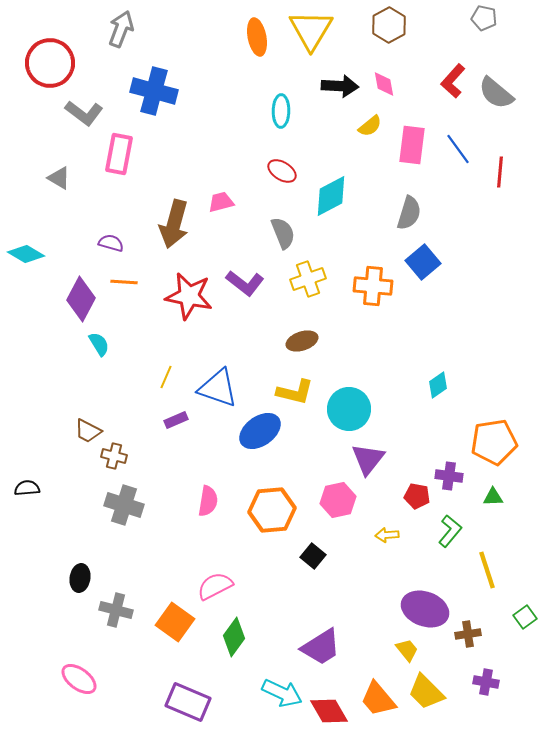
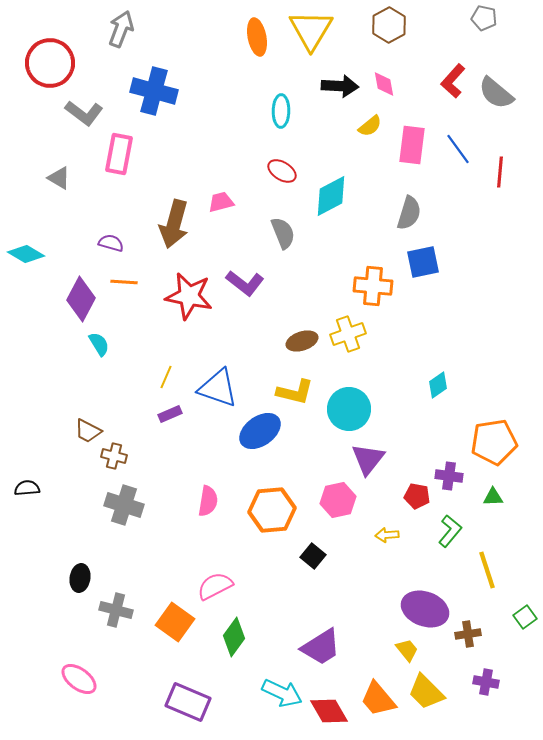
blue square at (423, 262): rotated 28 degrees clockwise
yellow cross at (308, 279): moved 40 px right, 55 px down
purple rectangle at (176, 420): moved 6 px left, 6 px up
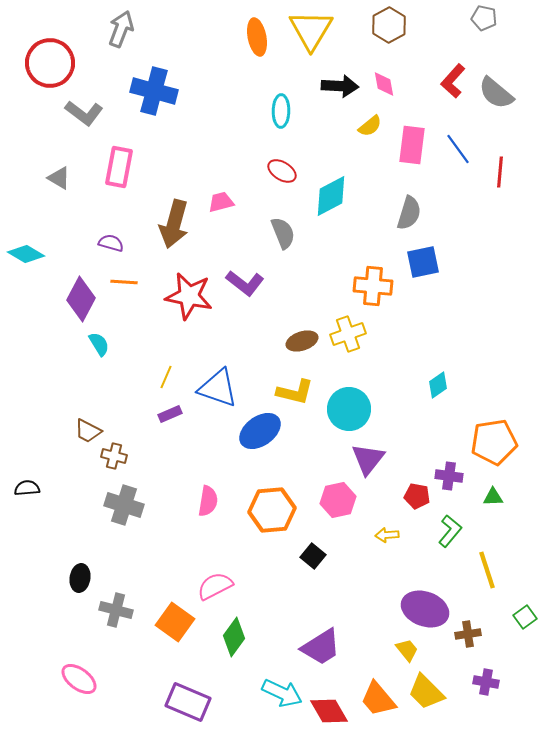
pink rectangle at (119, 154): moved 13 px down
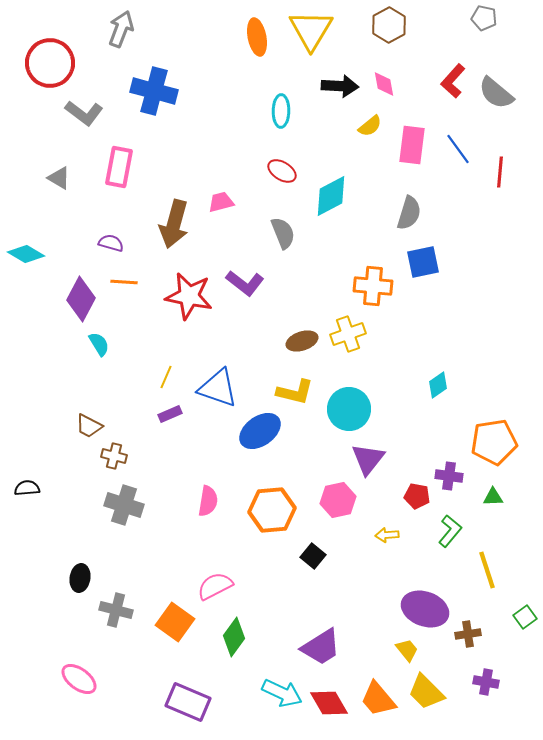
brown trapezoid at (88, 431): moved 1 px right, 5 px up
red diamond at (329, 711): moved 8 px up
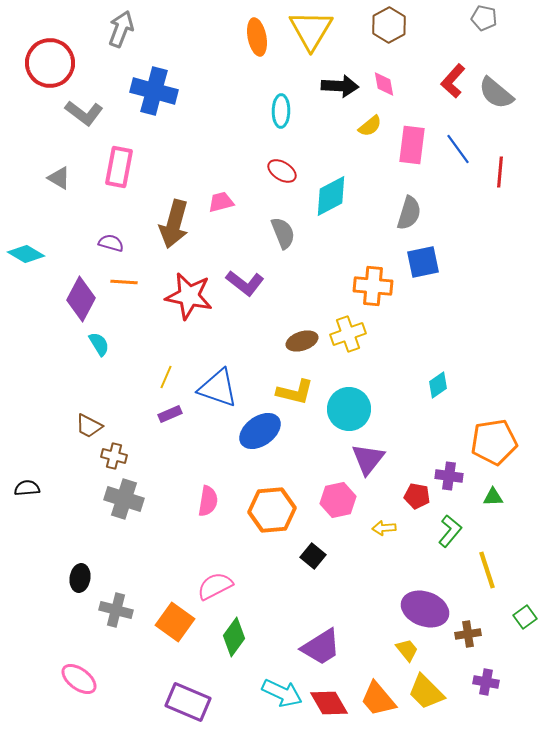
gray cross at (124, 505): moved 6 px up
yellow arrow at (387, 535): moved 3 px left, 7 px up
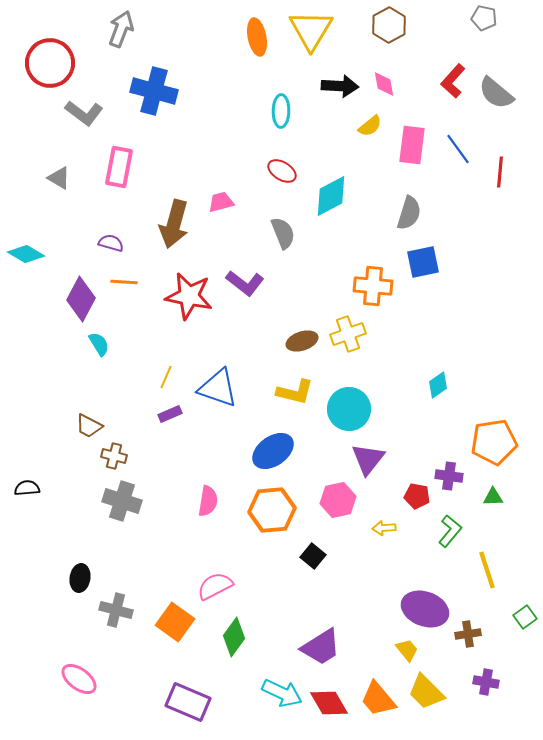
blue ellipse at (260, 431): moved 13 px right, 20 px down
gray cross at (124, 499): moved 2 px left, 2 px down
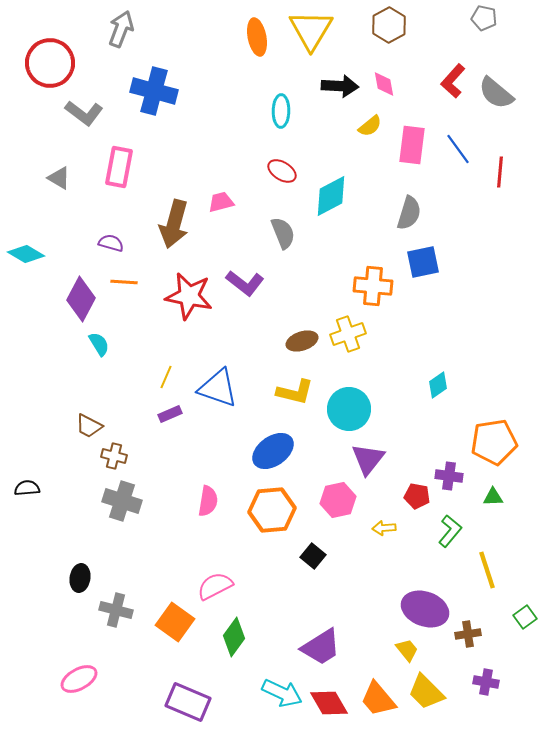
pink ellipse at (79, 679): rotated 66 degrees counterclockwise
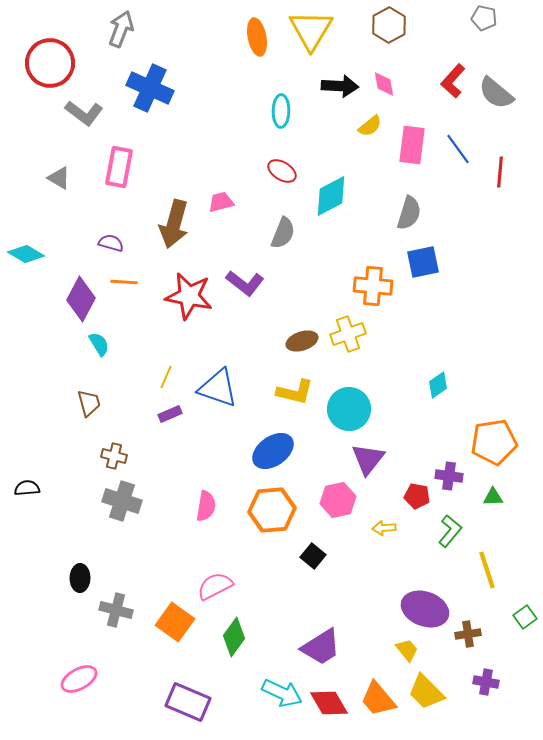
blue cross at (154, 91): moved 4 px left, 3 px up; rotated 9 degrees clockwise
gray semicircle at (283, 233): rotated 44 degrees clockwise
brown trapezoid at (89, 426): moved 23 px up; rotated 132 degrees counterclockwise
pink semicircle at (208, 501): moved 2 px left, 5 px down
black ellipse at (80, 578): rotated 8 degrees counterclockwise
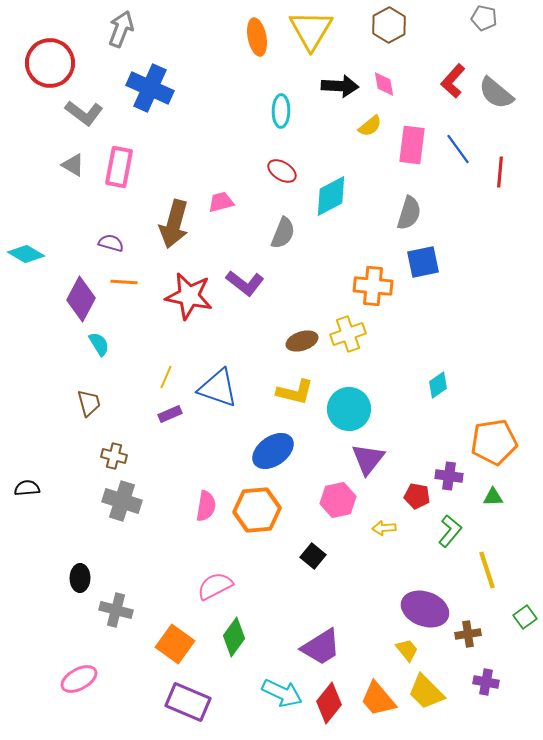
gray triangle at (59, 178): moved 14 px right, 13 px up
orange hexagon at (272, 510): moved 15 px left
orange square at (175, 622): moved 22 px down
red diamond at (329, 703): rotated 69 degrees clockwise
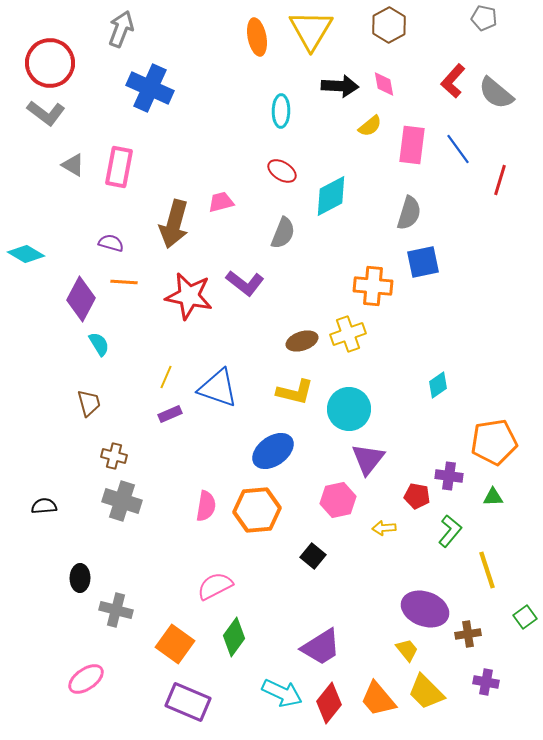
gray L-shape at (84, 113): moved 38 px left
red line at (500, 172): moved 8 px down; rotated 12 degrees clockwise
black semicircle at (27, 488): moved 17 px right, 18 px down
pink ellipse at (79, 679): moved 7 px right; rotated 6 degrees counterclockwise
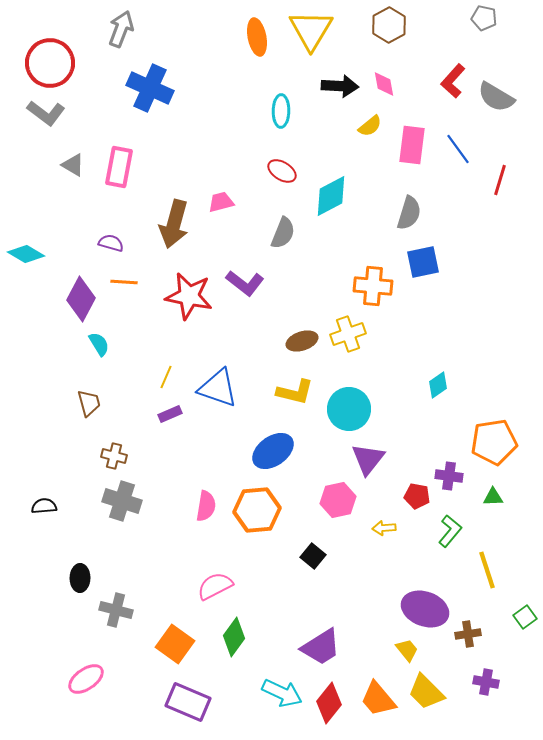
gray semicircle at (496, 93): moved 4 px down; rotated 9 degrees counterclockwise
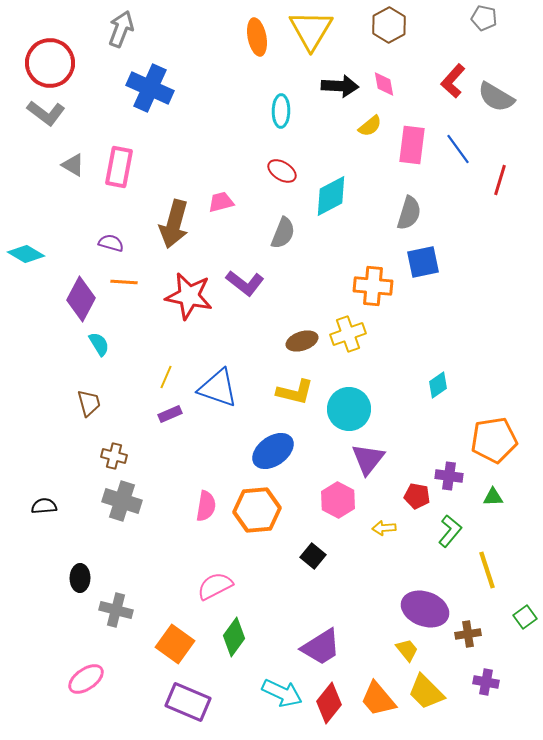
orange pentagon at (494, 442): moved 2 px up
pink hexagon at (338, 500): rotated 20 degrees counterclockwise
